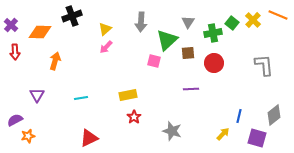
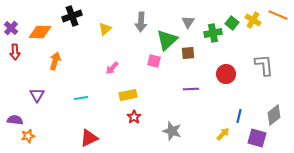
yellow cross: rotated 14 degrees counterclockwise
purple cross: moved 3 px down
pink arrow: moved 6 px right, 21 px down
red circle: moved 12 px right, 11 px down
purple semicircle: rotated 35 degrees clockwise
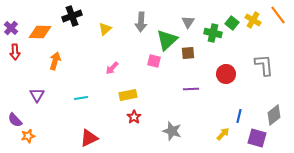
orange line: rotated 30 degrees clockwise
green cross: rotated 24 degrees clockwise
purple semicircle: rotated 140 degrees counterclockwise
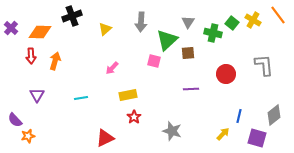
red arrow: moved 16 px right, 4 px down
red triangle: moved 16 px right
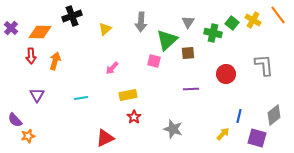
gray star: moved 1 px right, 2 px up
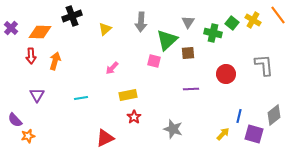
purple square: moved 3 px left, 4 px up
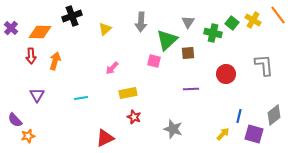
yellow rectangle: moved 2 px up
red star: rotated 16 degrees counterclockwise
